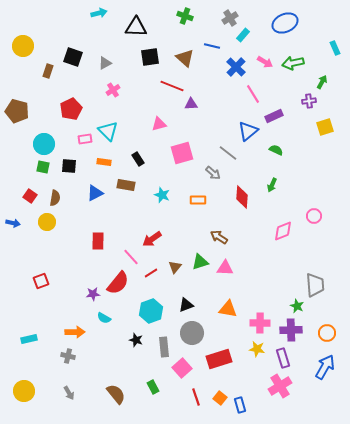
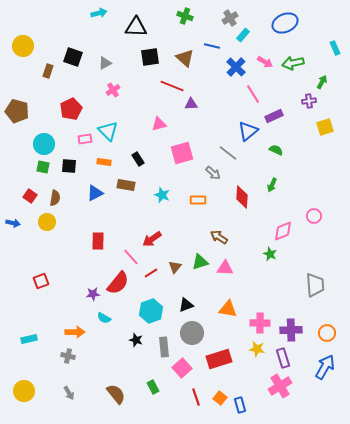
green star at (297, 306): moved 27 px left, 52 px up
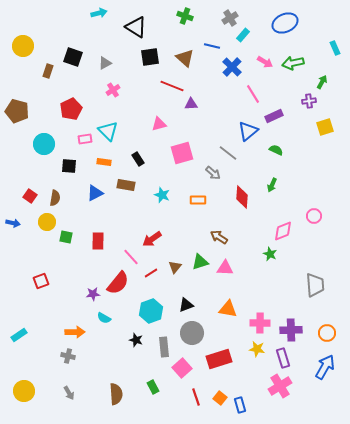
black triangle at (136, 27): rotated 30 degrees clockwise
blue cross at (236, 67): moved 4 px left
green square at (43, 167): moved 23 px right, 70 px down
cyan rectangle at (29, 339): moved 10 px left, 4 px up; rotated 21 degrees counterclockwise
brown semicircle at (116, 394): rotated 35 degrees clockwise
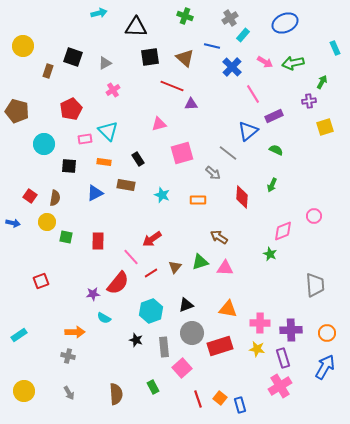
black triangle at (136, 27): rotated 30 degrees counterclockwise
red rectangle at (219, 359): moved 1 px right, 13 px up
red line at (196, 397): moved 2 px right, 2 px down
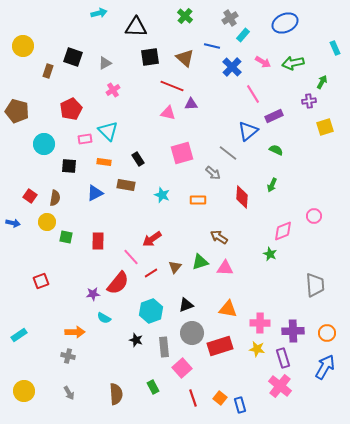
green cross at (185, 16): rotated 21 degrees clockwise
pink arrow at (265, 62): moved 2 px left
pink triangle at (159, 124): moved 9 px right, 11 px up; rotated 28 degrees clockwise
purple cross at (291, 330): moved 2 px right, 1 px down
pink cross at (280, 386): rotated 20 degrees counterclockwise
red line at (198, 399): moved 5 px left, 1 px up
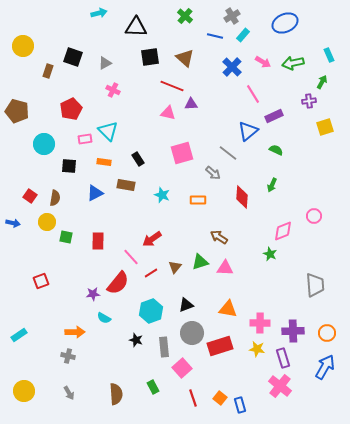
gray cross at (230, 18): moved 2 px right, 2 px up
blue line at (212, 46): moved 3 px right, 10 px up
cyan rectangle at (335, 48): moved 6 px left, 7 px down
pink cross at (113, 90): rotated 32 degrees counterclockwise
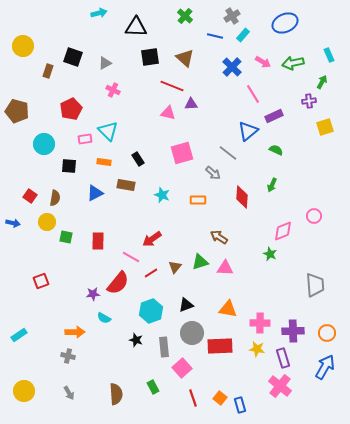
pink line at (131, 257): rotated 18 degrees counterclockwise
red rectangle at (220, 346): rotated 15 degrees clockwise
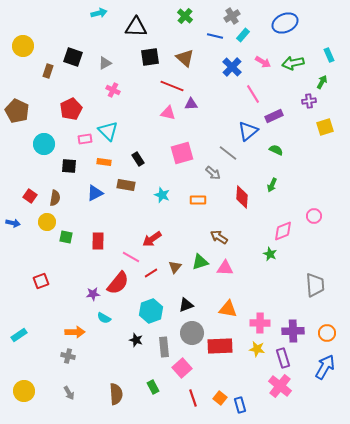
brown pentagon at (17, 111): rotated 10 degrees clockwise
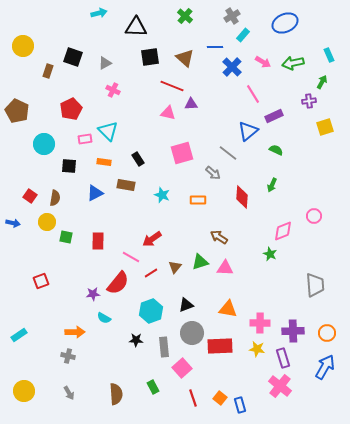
blue line at (215, 36): moved 11 px down; rotated 14 degrees counterclockwise
black star at (136, 340): rotated 16 degrees counterclockwise
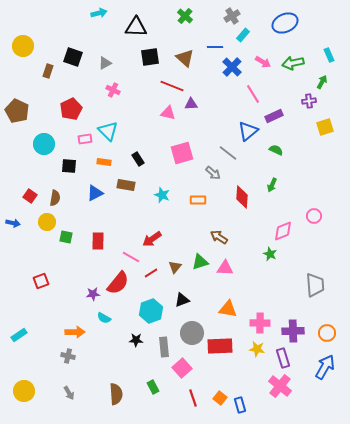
black triangle at (186, 305): moved 4 px left, 5 px up
